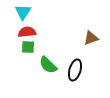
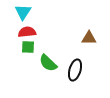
brown triangle: moved 2 px left; rotated 21 degrees clockwise
green semicircle: moved 2 px up
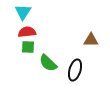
brown triangle: moved 2 px right, 2 px down
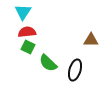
green square: rotated 24 degrees clockwise
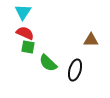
red semicircle: moved 2 px left, 1 px down; rotated 30 degrees clockwise
green square: rotated 16 degrees counterclockwise
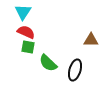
red semicircle: moved 1 px right, 1 px up
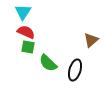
brown triangle: rotated 42 degrees counterclockwise
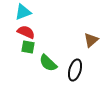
cyan triangle: rotated 36 degrees clockwise
